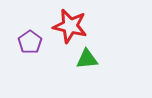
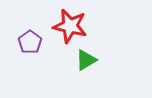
green triangle: moved 1 px left, 1 px down; rotated 25 degrees counterclockwise
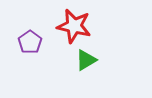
red star: moved 4 px right
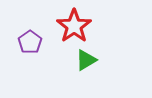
red star: rotated 24 degrees clockwise
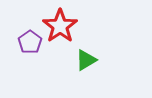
red star: moved 14 px left
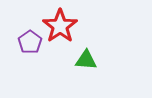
green triangle: rotated 35 degrees clockwise
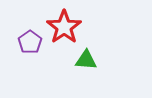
red star: moved 4 px right, 1 px down
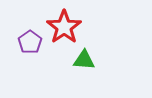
green triangle: moved 2 px left
